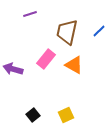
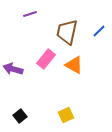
black square: moved 13 px left, 1 px down
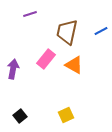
blue line: moved 2 px right; rotated 16 degrees clockwise
purple arrow: rotated 84 degrees clockwise
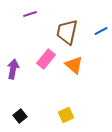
orange triangle: rotated 12 degrees clockwise
